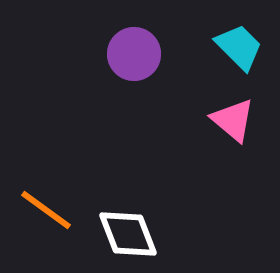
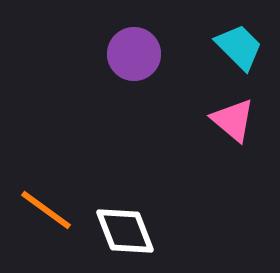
white diamond: moved 3 px left, 3 px up
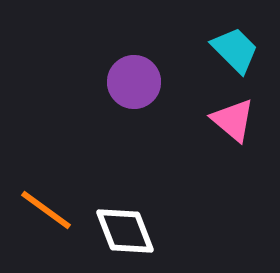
cyan trapezoid: moved 4 px left, 3 px down
purple circle: moved 28 px down
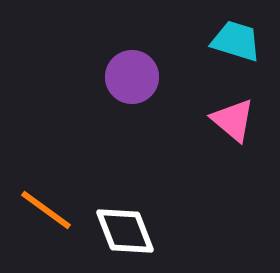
cyan trapezoid: moved 1 px right, 9 px up; rotated 28 degrees counterclockwise
purple circle: moved 2 px left, 5 px up
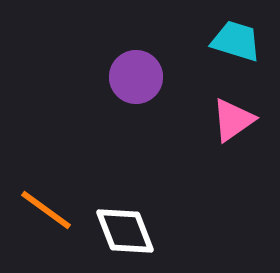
purple circle: moved 4 px right
pink triangle: rotated 45 degrees clockwise
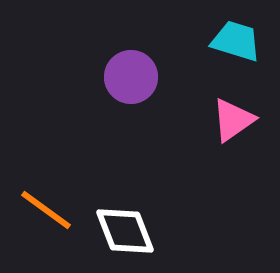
purple circle: moved 5 px left
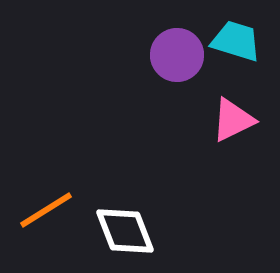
purple circle: moved 46 px right, 22 px up
pink triangle: rotated 9 degrees clockwise
orange line: rotated 68 degrees counterclockwise
